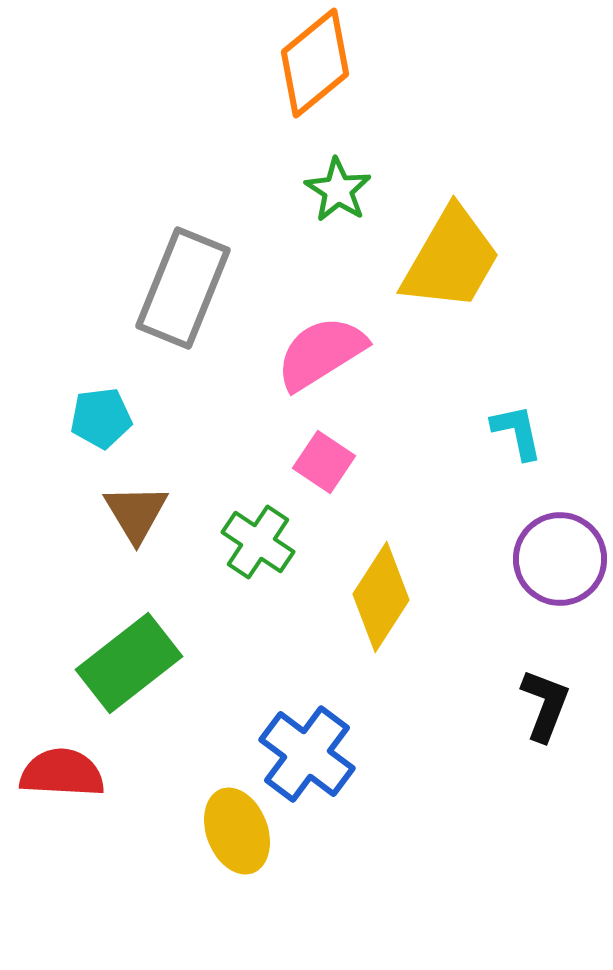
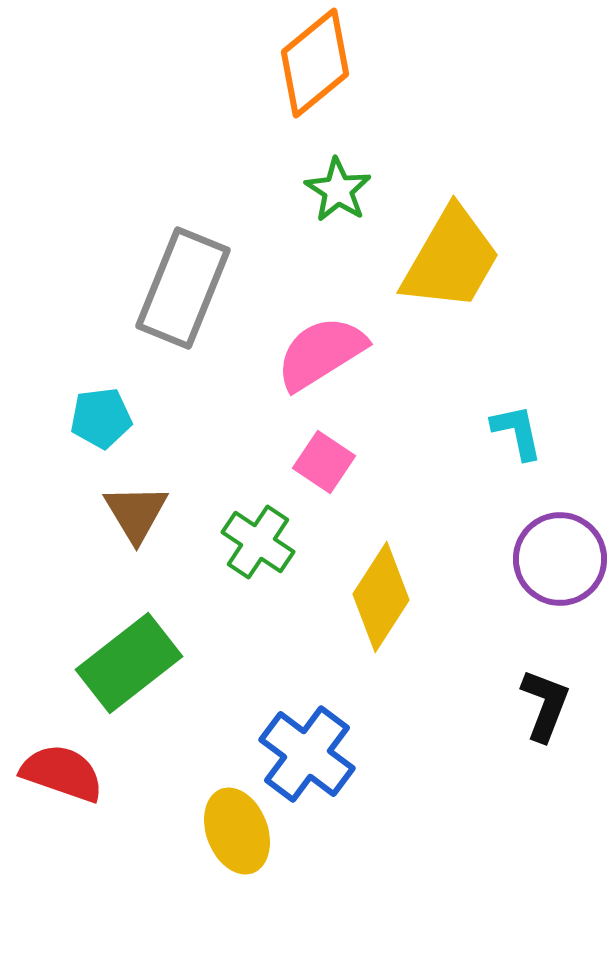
red semicircle: rotated 16 degrees clockwise
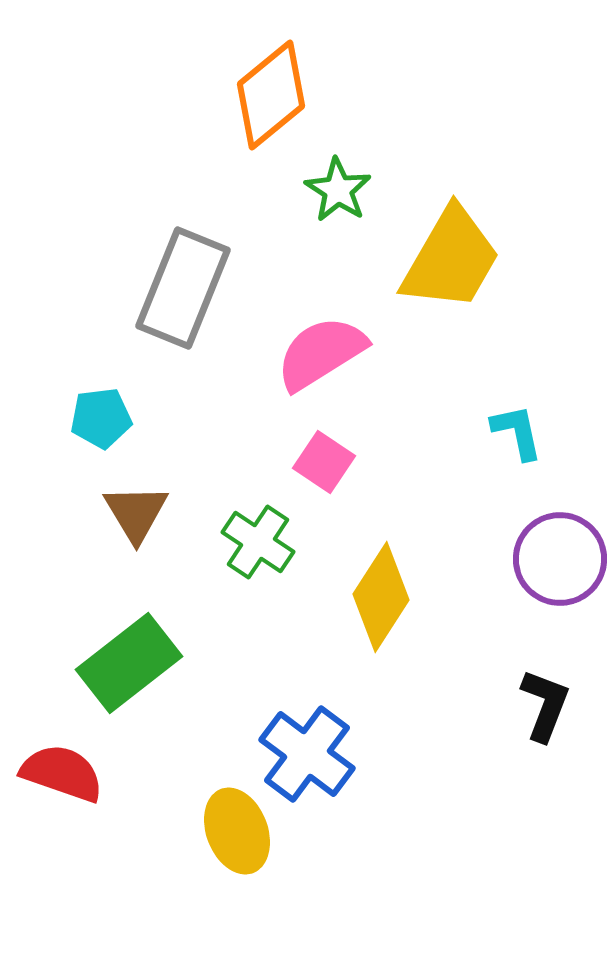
orange diamond: moved 44 px left, 32 px down
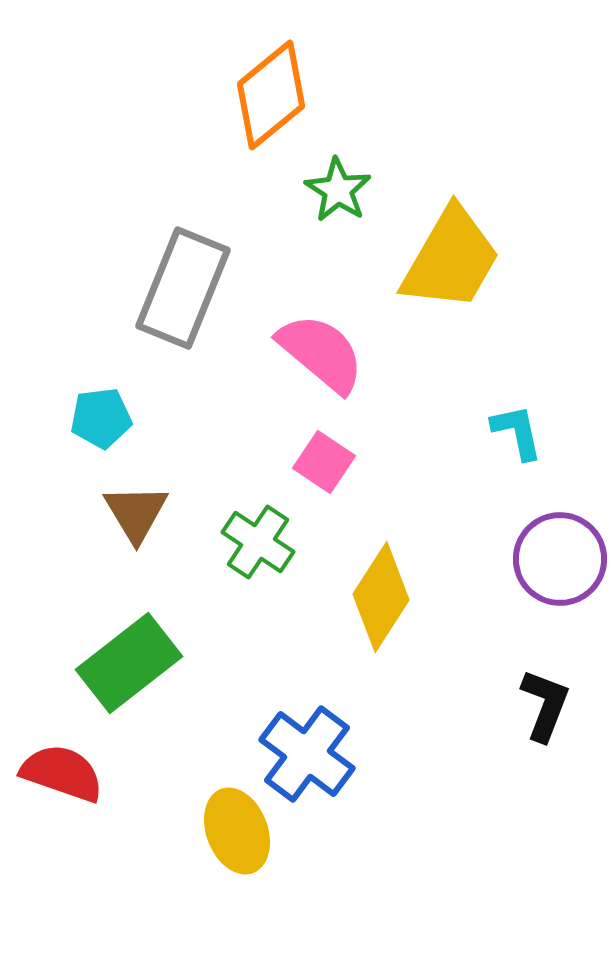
pink semicircle: rotated 72 degrees clockwise
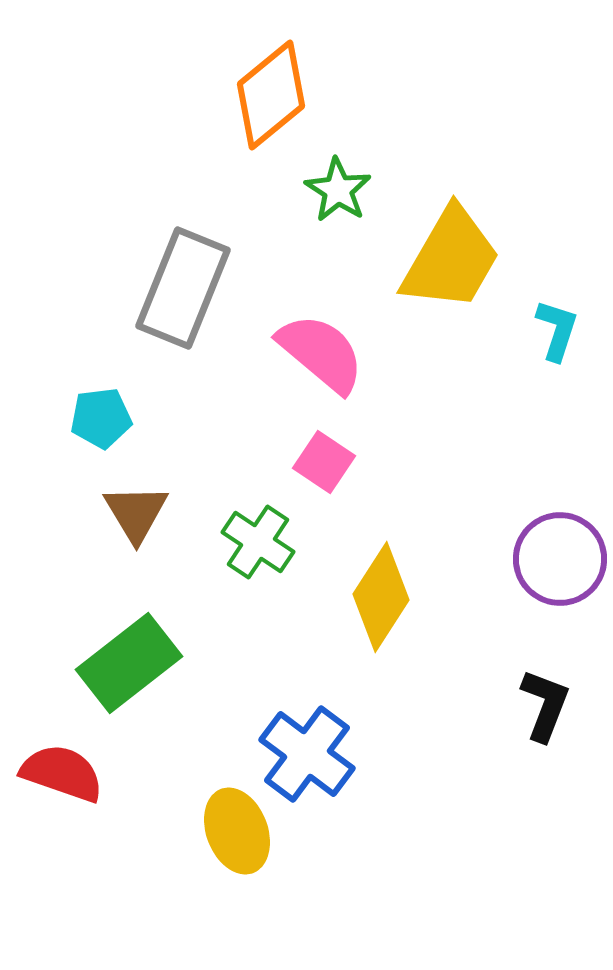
cyan L-shape: moved 40 px right, 102 px up; rotated 30 degrees clockwise
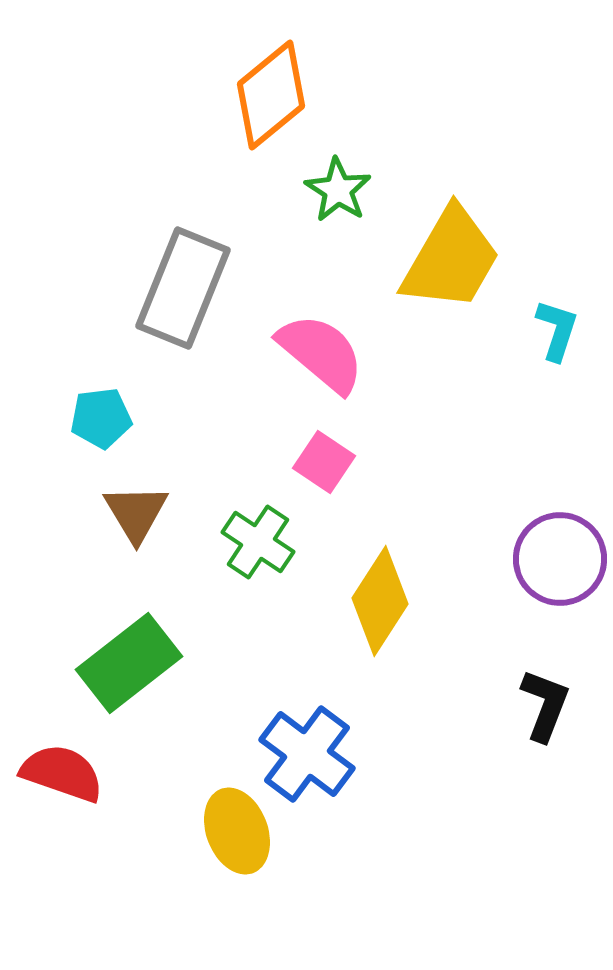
yellow diamond: moved 1 px left, 4 px down
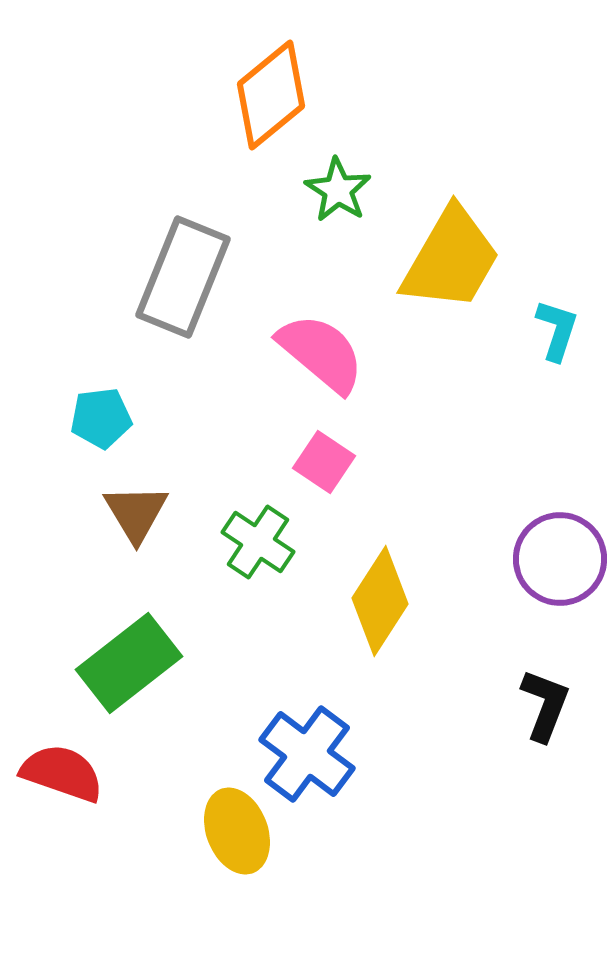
gray rectangle: moved 11 px up
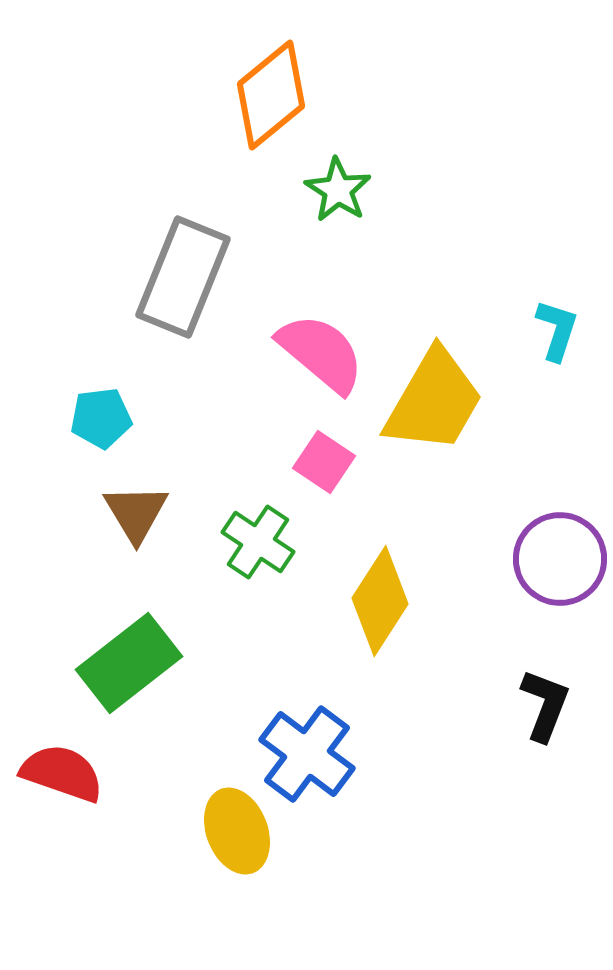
yellow trapezoid: moved 17 px left, 142 px down
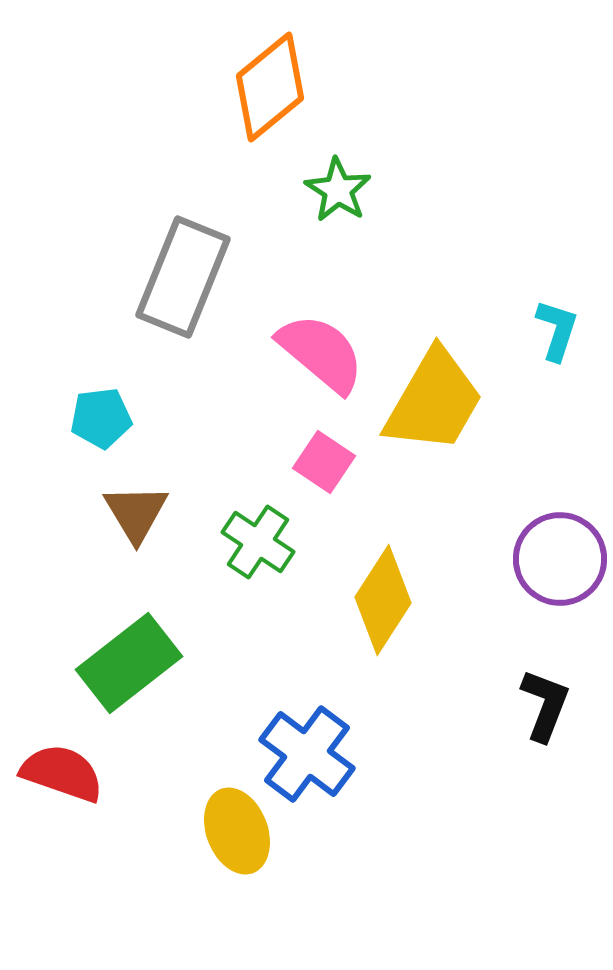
orange diamond: moved 1 px left, 8 px up
yellow diamond: moved 3 px right, 1 px up
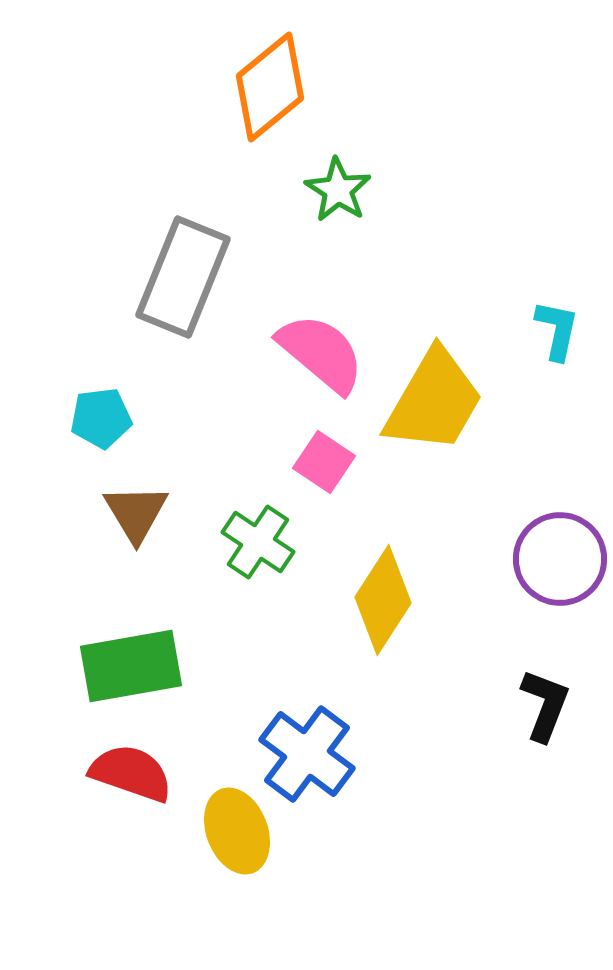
cyan L-shape: rotated 6 degrees counterclockwise
green rectangle: moved 2 px right, 3 px down; rotated 28 degrees clockwise
red semicircle: moved 69 px right
